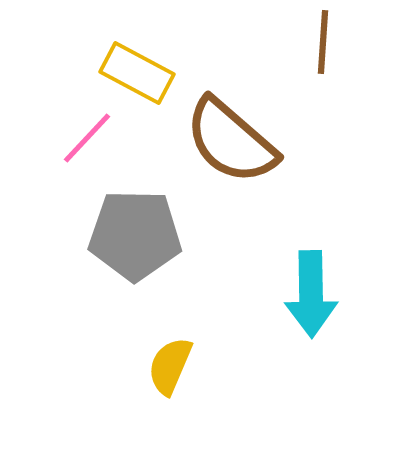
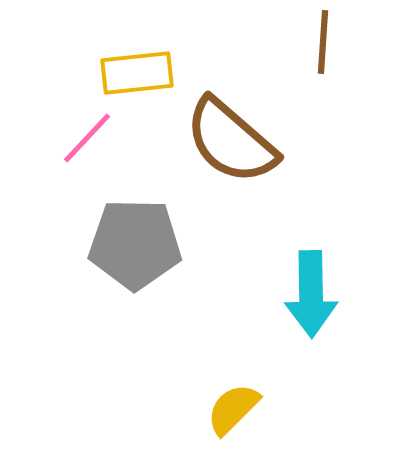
yellow rectangle: rotated 34 degrees counterclockwise
gray pentagon: moved 9 px down
yellow semicircle: moved 63 px right, 43 px down; rotated 22 degrees clockwise
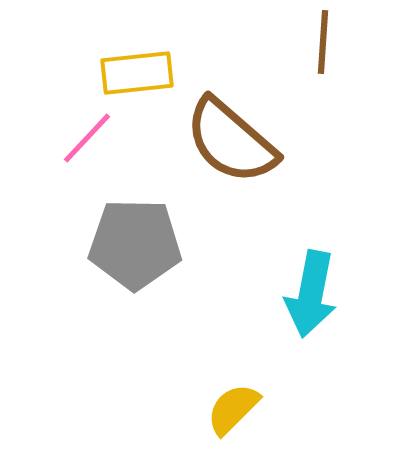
cyan arrow: rotated 12 degrees clockwise
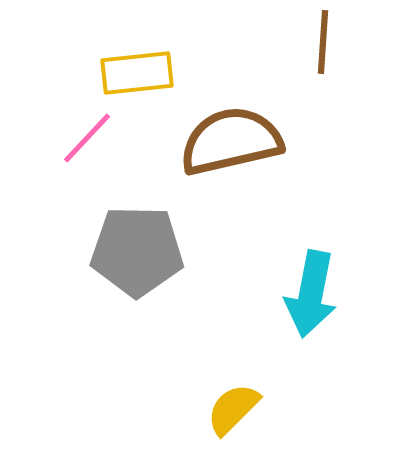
brown semicircle: rotated 126 degrees clockwise
gray pentagon: moved 2 px right, 7 px down
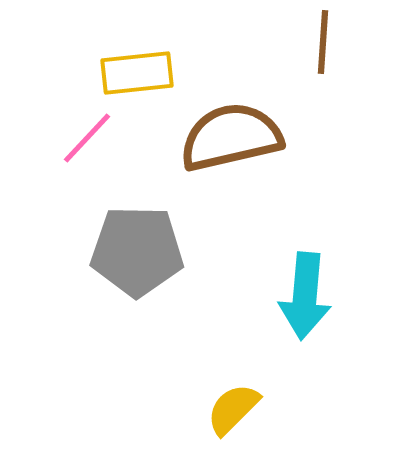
brown semicircle: moved 4 px up
cyan arrow: moved 6 px left, 2 px down; rotated 6 degrees counterclockwise
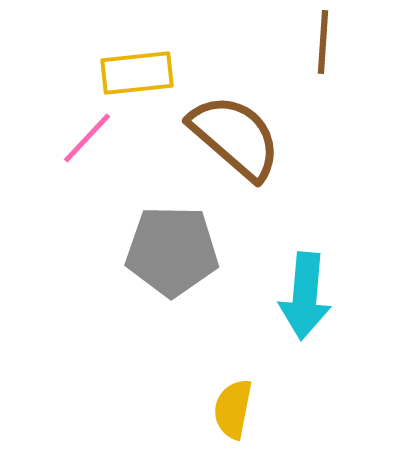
brown semicircle: moved 4 px right; rotated 54 degrees clockwise
gray pentagon: moved 35 px right
yellow semicircle: rotated 34 degrees counterclockwise
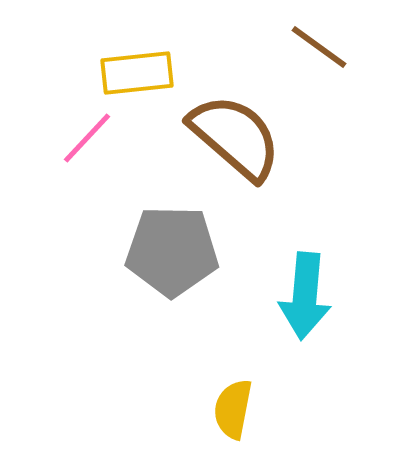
brown line: moved 4 px left, 5 px down; rotated 58 degrees counterclockwise
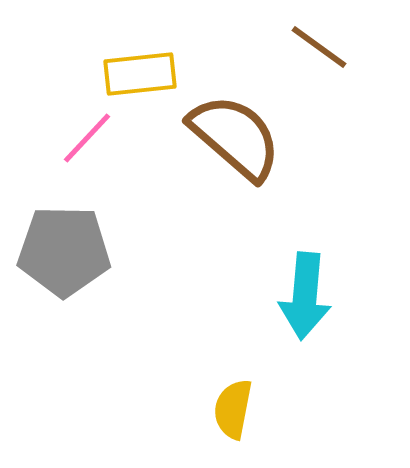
yellow rectangle: moved 3 px right, 1 px down
gray pentagon: moved 108 px left
